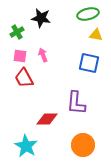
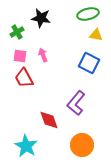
blue square: rotated 15 degrees clockwise
purple L-shape: rotated 35 degrees clockwise
red diamond: moved 2 px right, 1 px down; rotated 70 degrees clockwise
orange circle: moved 1 px left
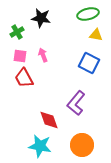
cyan star: moved 14 px right; rotated 20 degrees counterclockwise
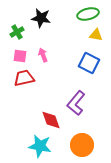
red trapezoid: rotated 105 degrees clockwise
red diamond: moved 2 px right
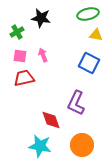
purple L-shape: rotated 15 degrees counterclockwise
